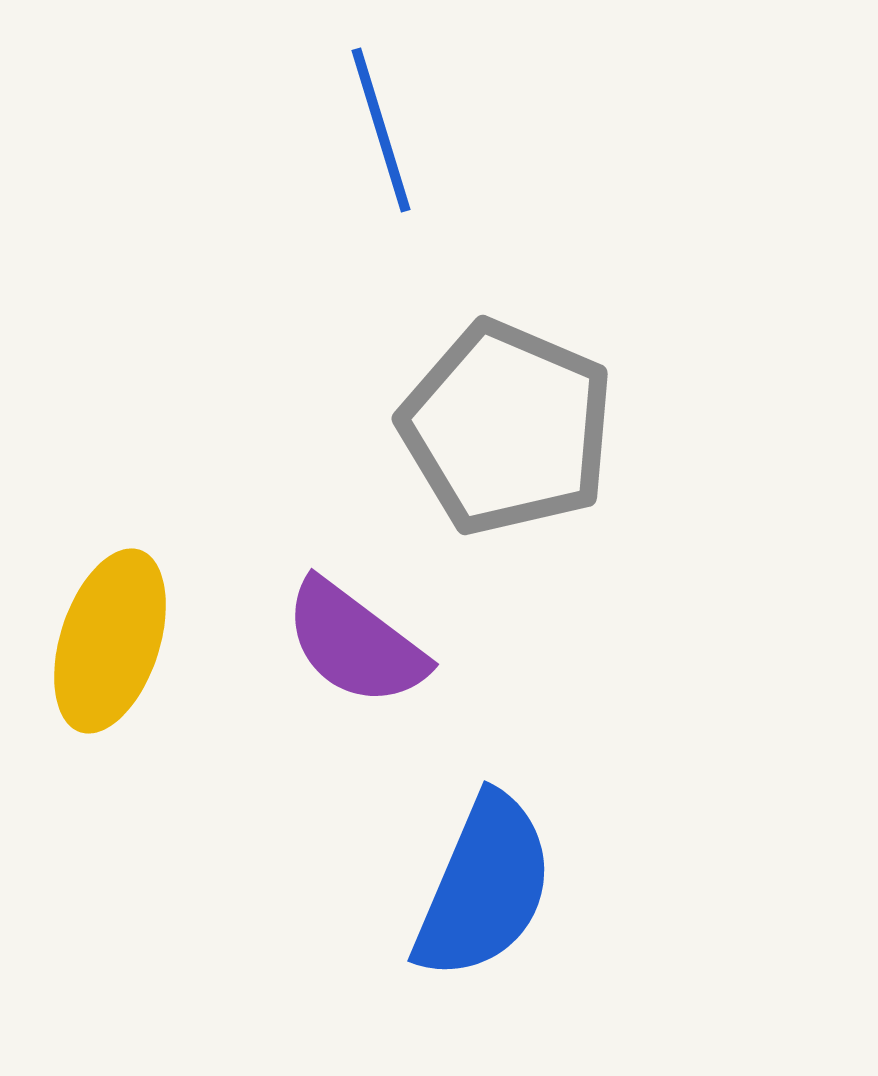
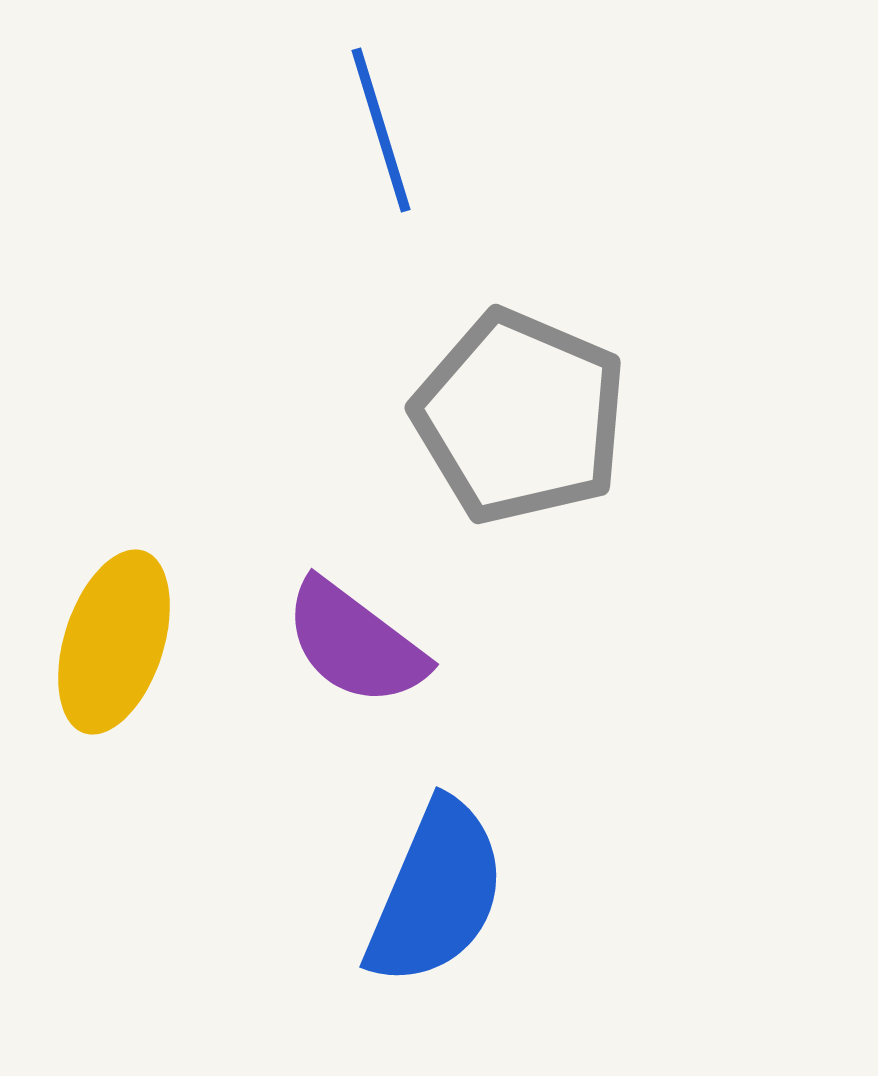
gray pentagon: moved 13 px right, 11 px up
yellow ellipse: moved 4 px right, 1 px down
blue semicircle: moved 48 px left, 6 px down
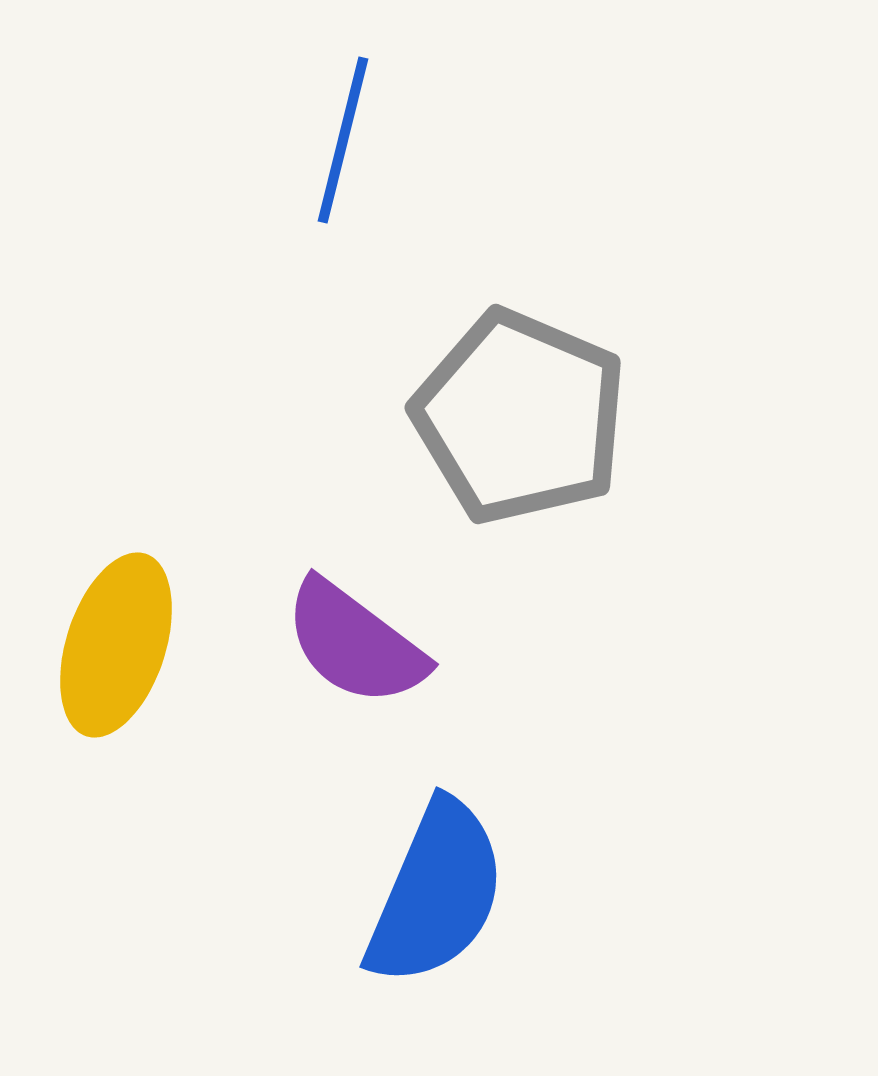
blue line: moved 38 px left, 10 px down; rotated 31 degrees clockwise
yellow ellipse: moved 2 px right, 3 px down
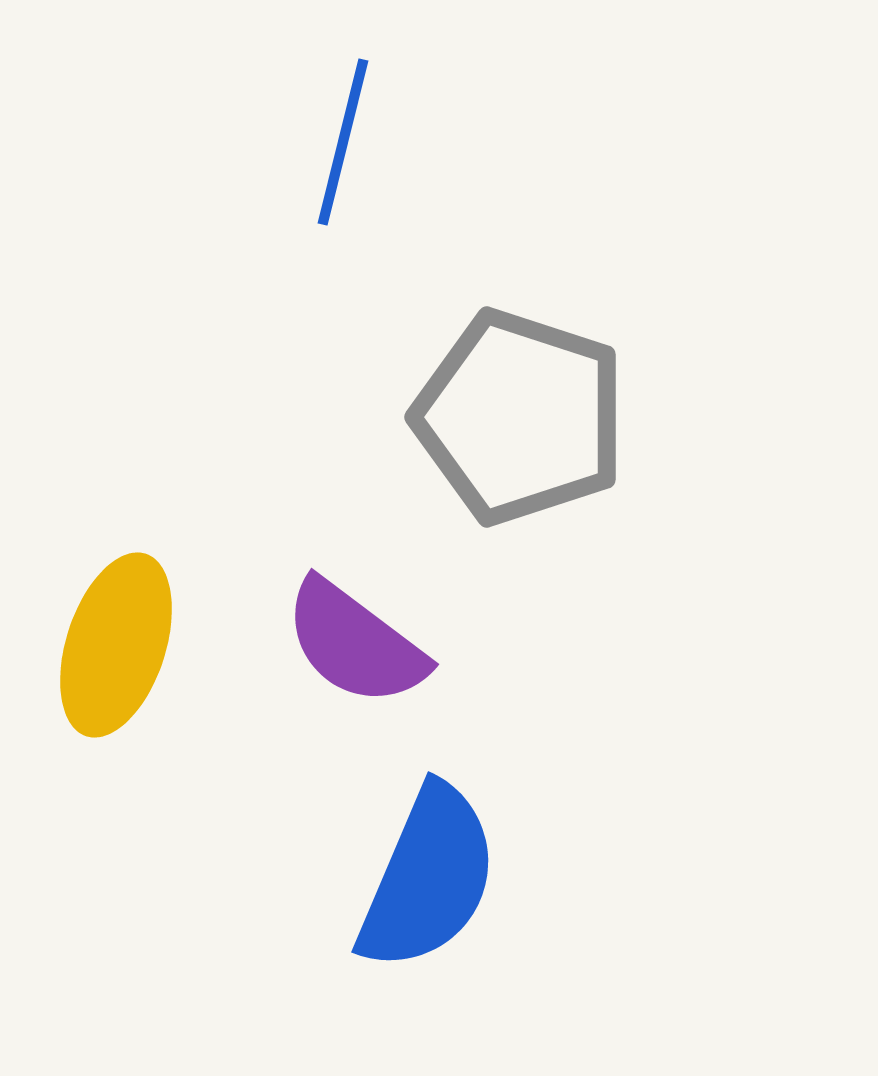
blue line: moved 2 px down
gray pentagon: rotated 5 degrees counterclockwise
blue semicircle: moved 8 px left, 15 px up
